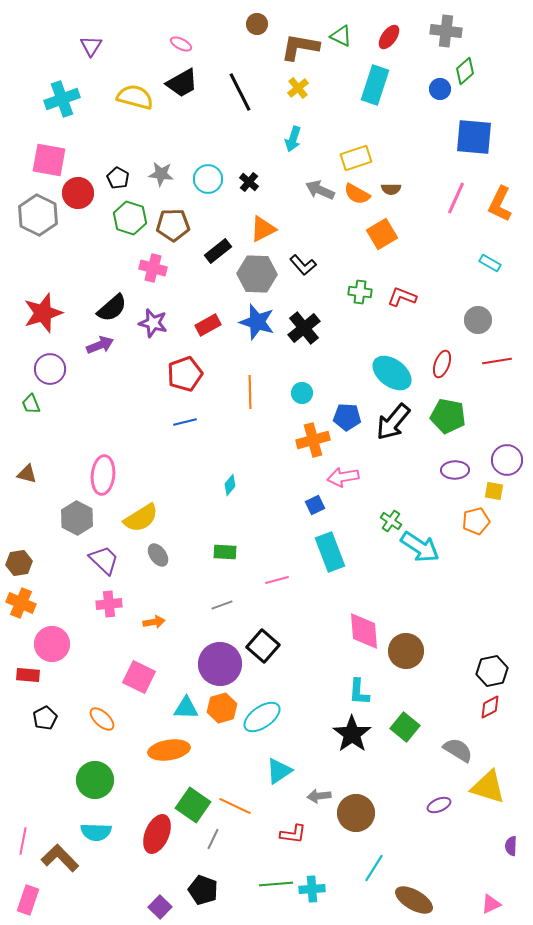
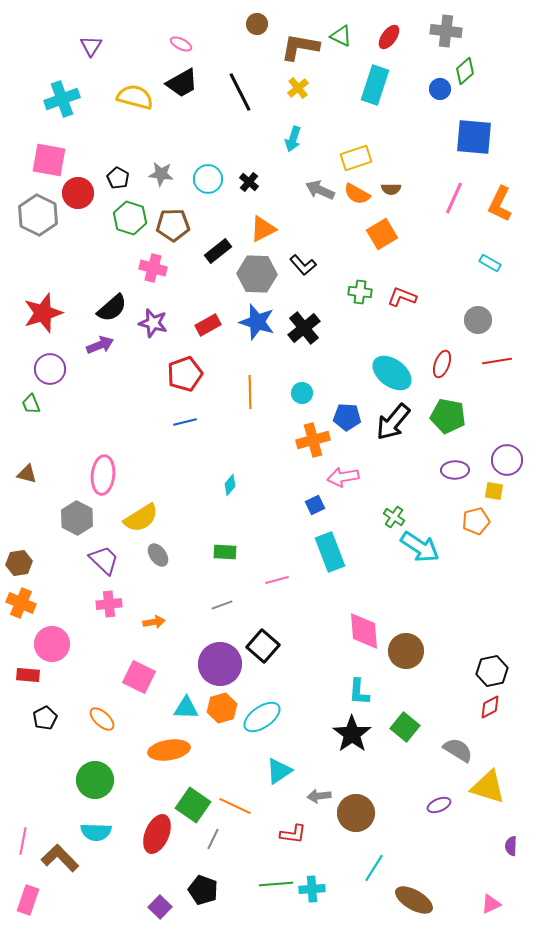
pink line at (456, 198): moved 2 px left
green cross at (391, 521): moved 3 px right, 4 px up
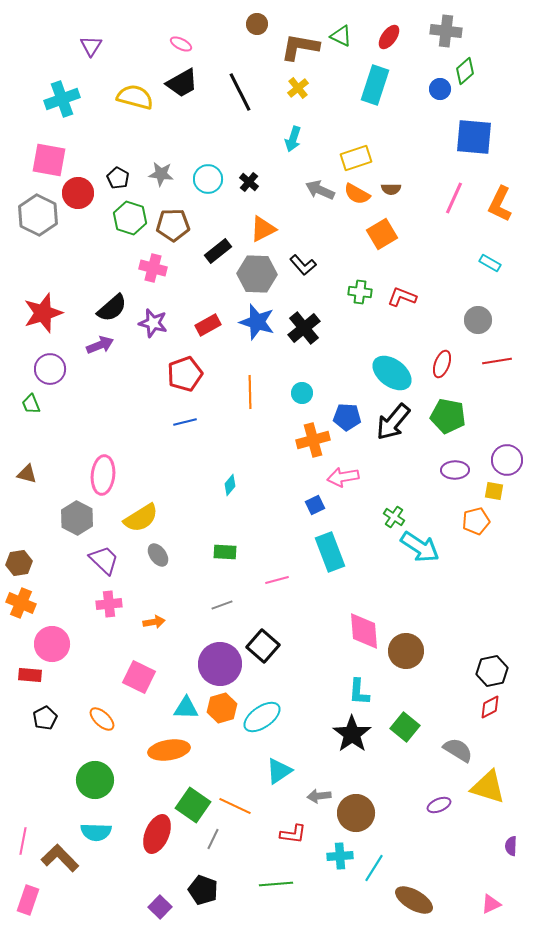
red rectangle at (28, 675): moved 2 px right
cyan cross at (312, 889): moved 28 px right, 33 px up
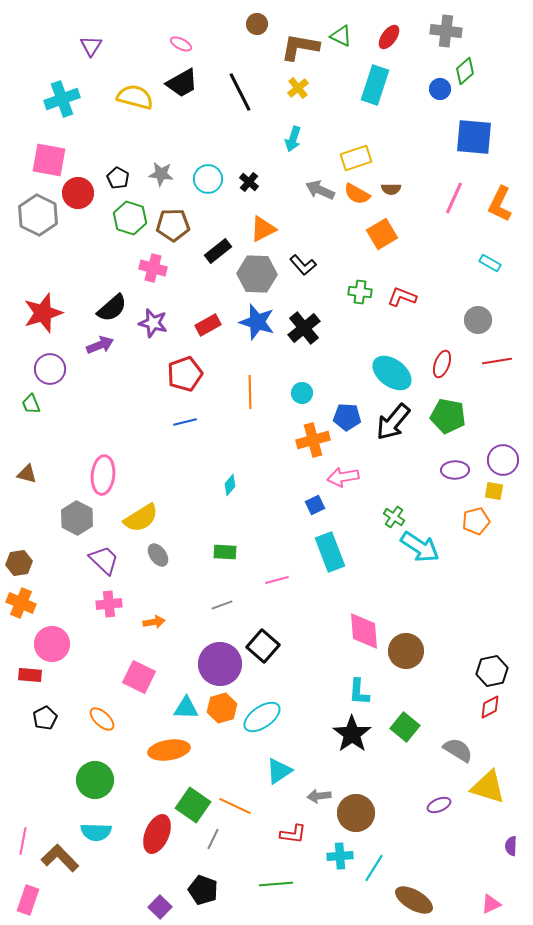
purple circle at (507, 460): moved 4 px left
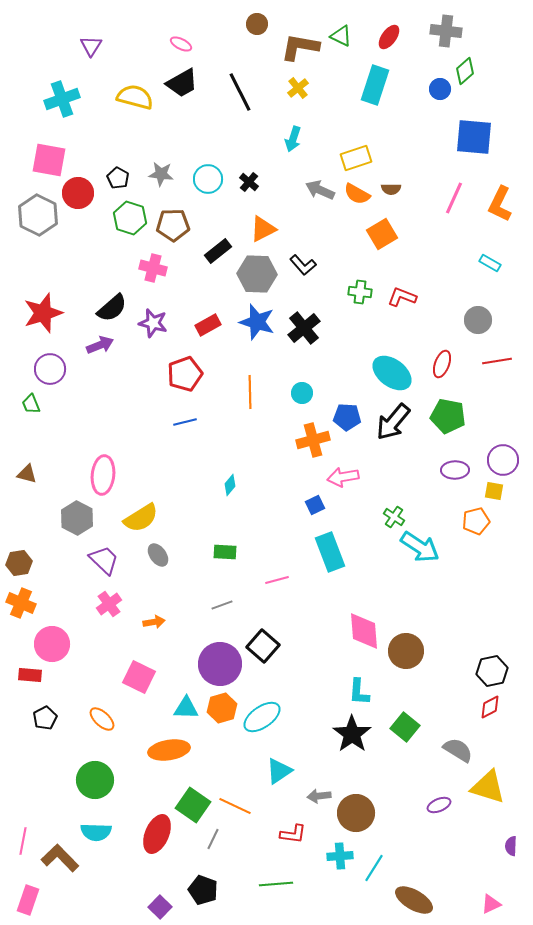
pink cross at (109, 604): rotated 30 degrees counterclockwise
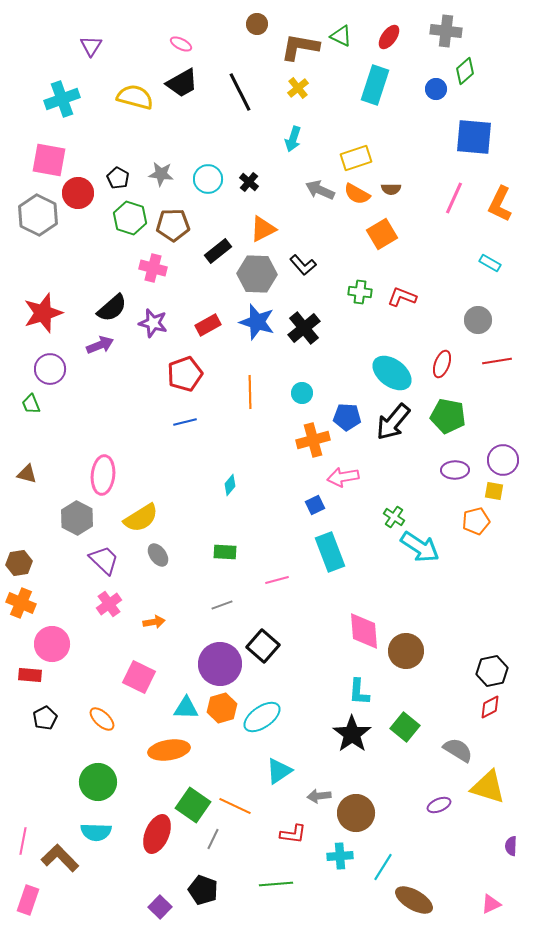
blue circle at (440, 89): moved 4 px left
green circle at (95, 780): moved 3 px right, 2 px down
cyan line at (374, 868): moved 9 px right, 1 px up
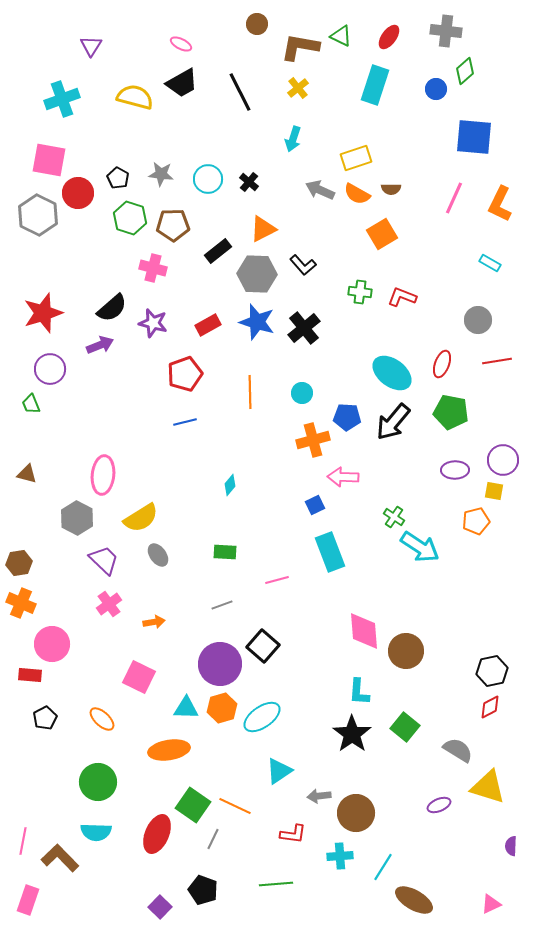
green pentagon at (448, 416): moved 3 px right, 4 px up
pink arrow at (343, 477): rotated 12 degrees clockwise
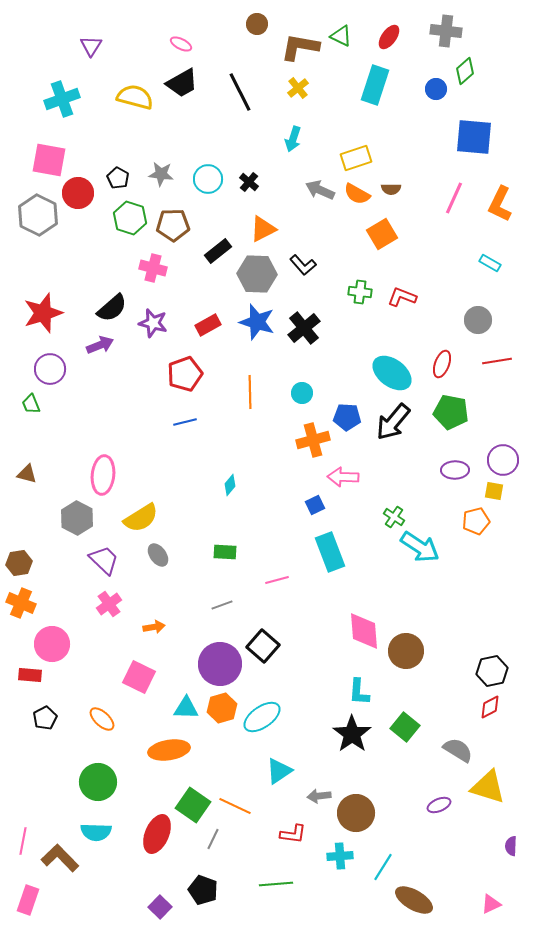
orange arrow at (154, 622): moved 5 px down
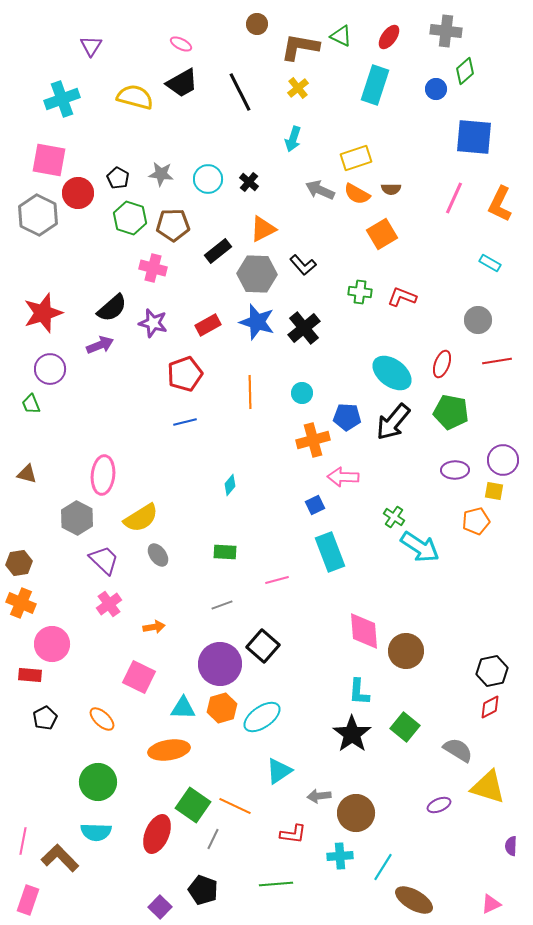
cyan triangle at (186, 708): moved 3 px left
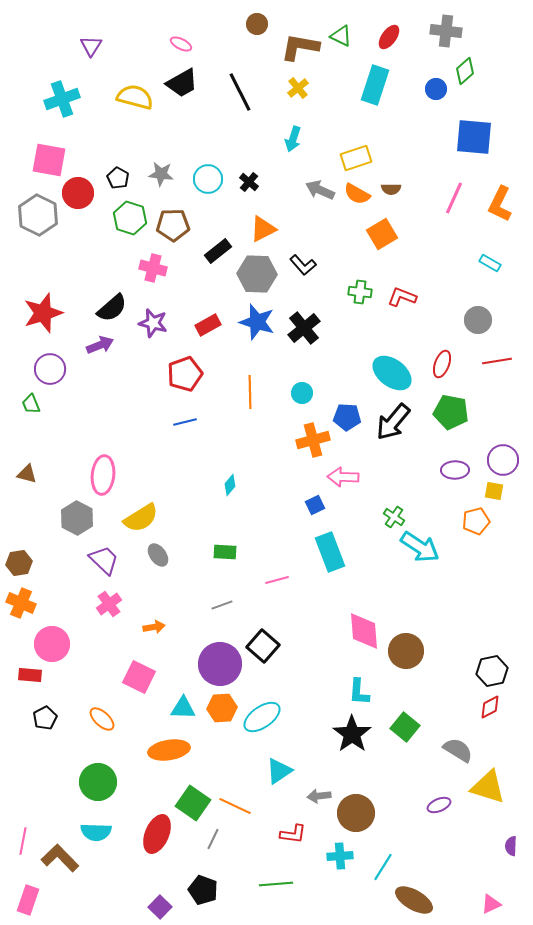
orange hexagon at (222, 708): rotated 12 degrees clockwise
green square at (193, 805): moved 2 px up
